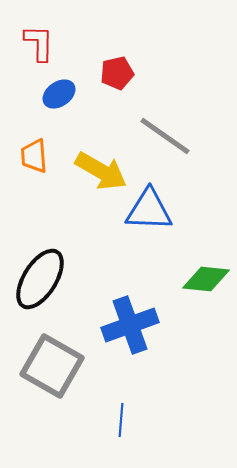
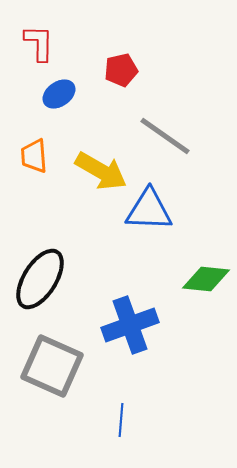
red pentagon: moved 4 px right, 3 px up
gray square: rotated 6 degrees counterclockwise
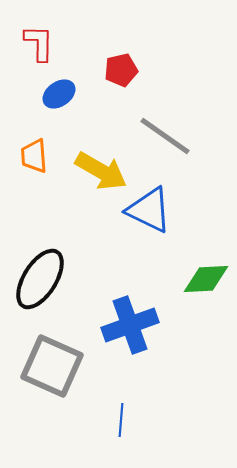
blue triangle: rotated 24 degrees clockwise
green diamond: rotated 9 degrees counterclockwise
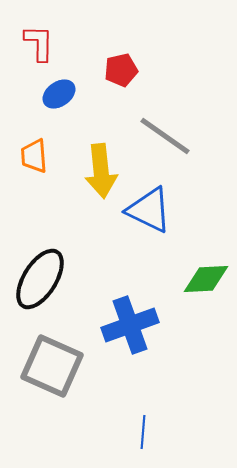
yellow arrow: rotated 54 degrees clockwise
blue line: moved 22 px right, 12 px down
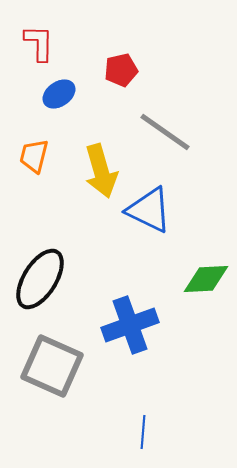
gray line: moved 4 px up
orange trapezoid: rotated 18 degrees clockwise
yellow arrow: rotated 10 degrees counterclockwise
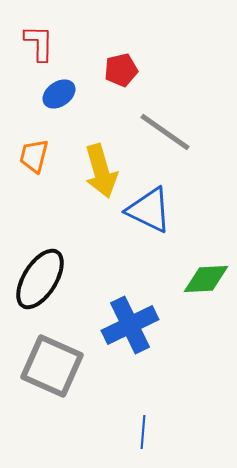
blue cross: rotated 6 degrees counterclockwise
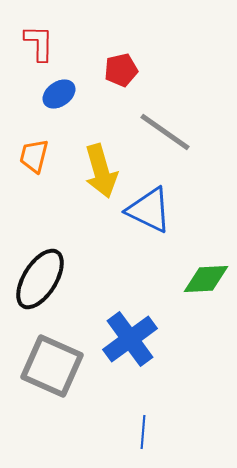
blue cross: moved 14 px down; rotated 10 degrees counterclockwise
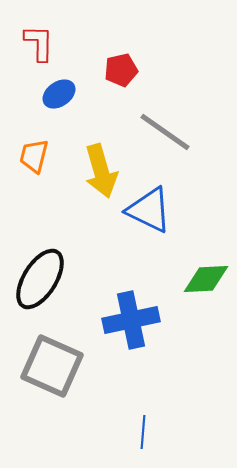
blue cross: moved 1 px right, 19 px up; rotated 24 degrees clockwise
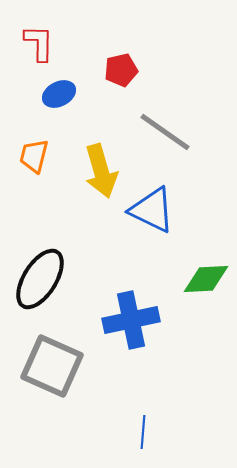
blue ellipse: rotated 8 degrees clockwise
blue triangle: moved 3 px right
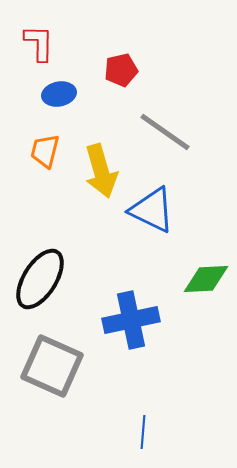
blue ellipse: rotated 16 degrees clockwise
orange trapezoid: moved 11 px right, 5 px up
